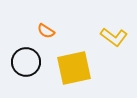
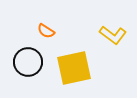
yellow L-shape: moved 1 px left, 2 px up
black circle: moved 2 px right
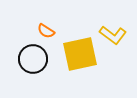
black circle: moved 5 px right, 3 px up
yellow square: moved 6 px right, 14 px up
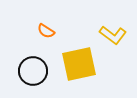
yellow square: moved 1 px left, 10 px down
black circle: moved 12 px down
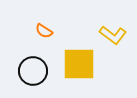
orange semicircle: moved 2 px left
yellow square: rotated 12 degrees clockwise
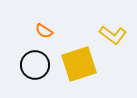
yellow square: rotated 18 degrees counterclockwise
black circle: moved 2 px right, 6 px up
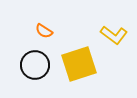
yellow L-shape: moved 1 px right
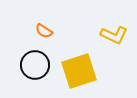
yellow L-shape: rotated 12 degrees counterclockwise
yellow square: moved 7 px down
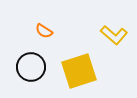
yellow L-shape: rotated 16 degrees clockwise
black circle: moved 4 px left, 2 px down
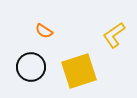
yellow L-shape: rotated 104 degrees clockwise
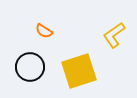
black circle: moved 1 px left
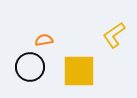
orange semicircle: moved 9 px down; rotated 138 degrees clockwise
yellow square: rotated 18 degrees clockwise
